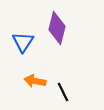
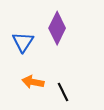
purple diamond: rotated 12 degrees clockwise
orange arrow: moved 2 px left, 1 px down
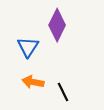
purple diamond: moved 3 px up
blue triangle: moved 5 px right, 5 px down
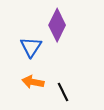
blue triangle: moved 3 px right
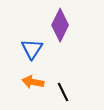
purple diamond: moved 3 px right
blue triangle: moved 1 px right, 2 px down
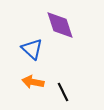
purple diamond: rotated 44 degrees counterclockwise
blue triangle: rotated 20 degrees counterclockwise
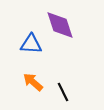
blue triangle: moved 1 px left, 5 px up; rotated 40 degrees counterclockwise
orange arrow: rotated 30 degrees clockwise
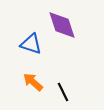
purple diamond: moved 2 px right
blue triangle: rotated 15 degrees clockwise
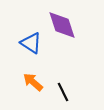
blue triangle: moved 1 px up; rotated 15 degrees clockwise
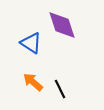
black line: moved 3 px left, 3 px up
